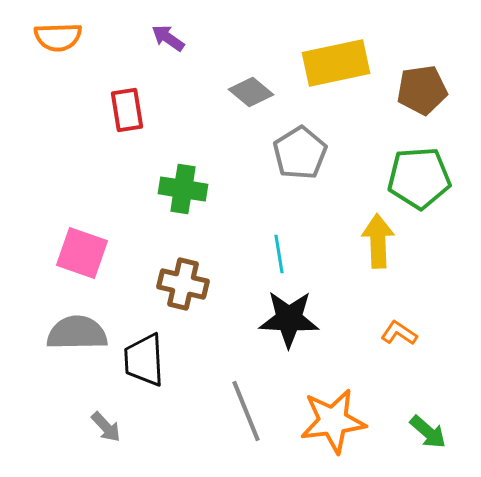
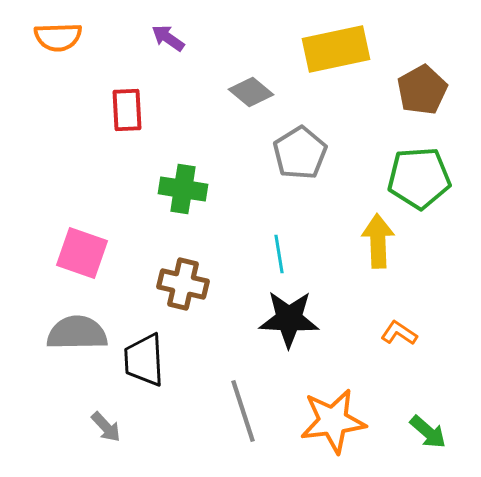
yellow rectangle: moved 14 px up
brown pentagon: rotated 21 degrees counterclockwise
red rectangle: rotated 6 degrees clockwise
gray line: moved 3 px left; rotated 4 degrees clockwise
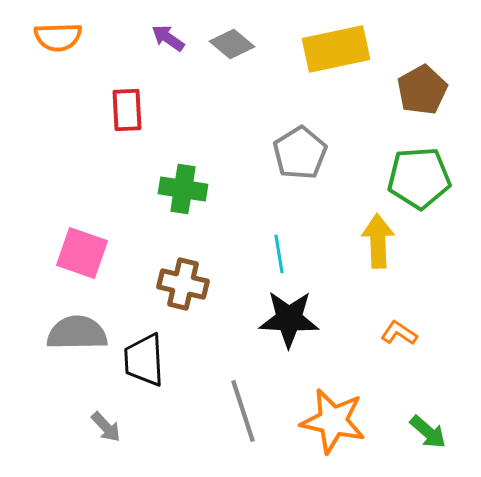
gray diamond: moved 19 px left, 48 px up
orange star: rotated 20 degrees clockwise
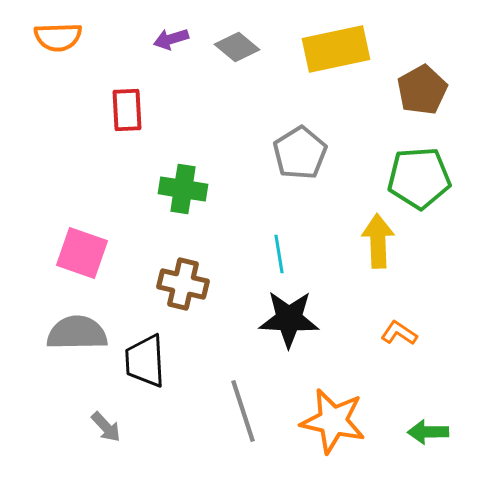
purple arrow: moved 3 px right, 1 px down; rotated 52 degrees counterclockwise
gray diamond: moved 5 px right, 3 px down
black trapezoid: moved 1 px right, 1 px down
green arrow: rotated 138 degrees clockwise
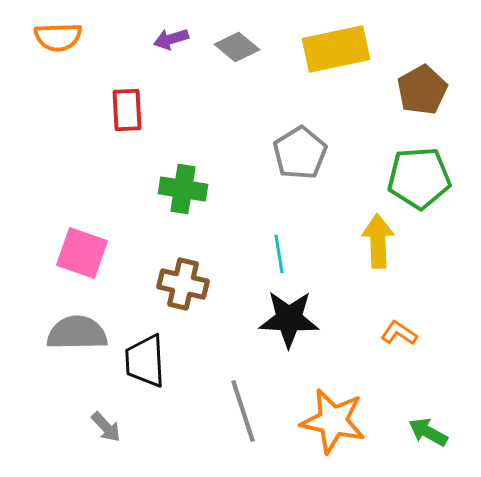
green arrow: rotated 30 degrees clockwise
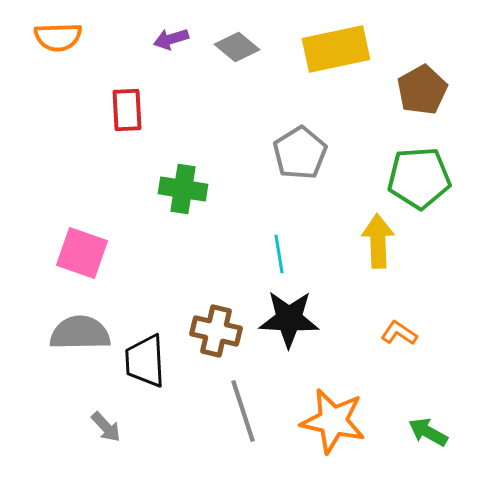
brown cross: moved 33 px right, 47 px down
gray semicircle: moved 3 px right
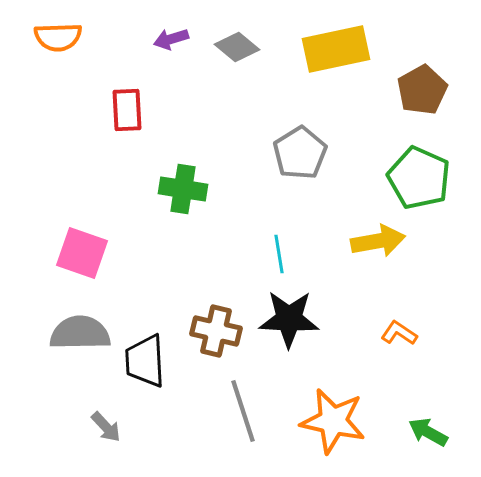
green pentagon: rotated 28 degrees clockwise
yellow arrow: rotated 82 degrees clockwise
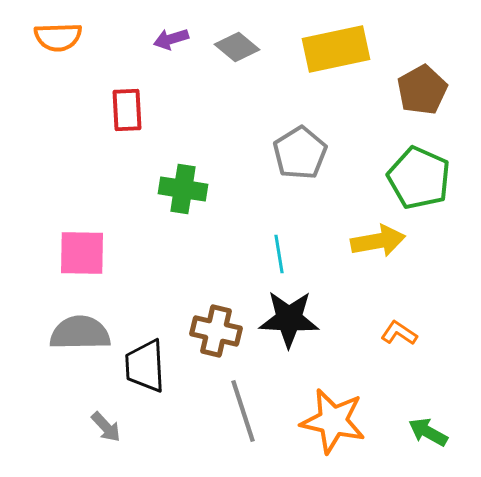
pink square: rotated 18 degrees counterclockwise
black trapezoid: moved 5 px down
